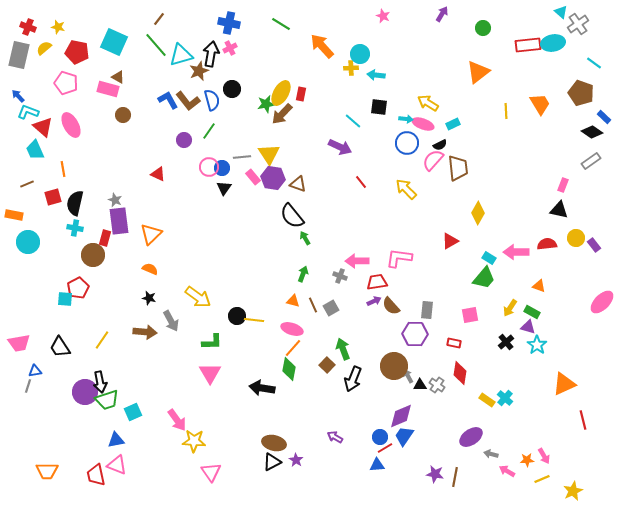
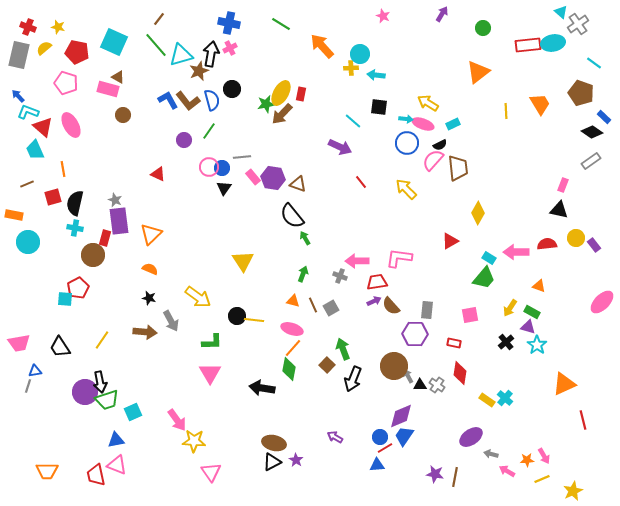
yellow triangle at (269, 154): moved 26 px left, 107 px down
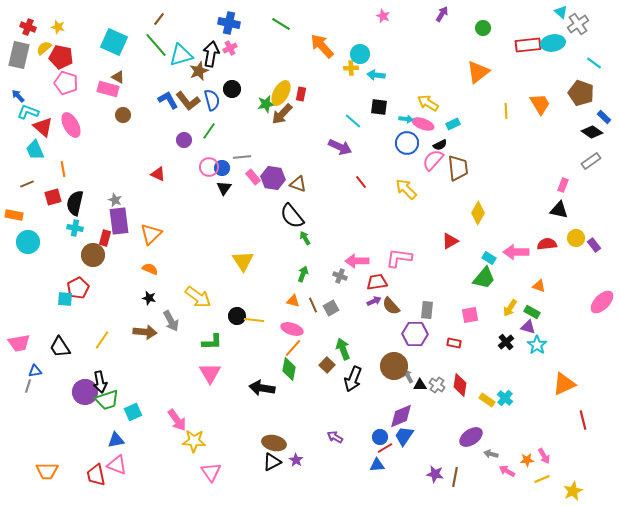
red pentagon at (77, 52): moved 16 px left, 5 px down
red diamond at (460, 373): moved 12 px down
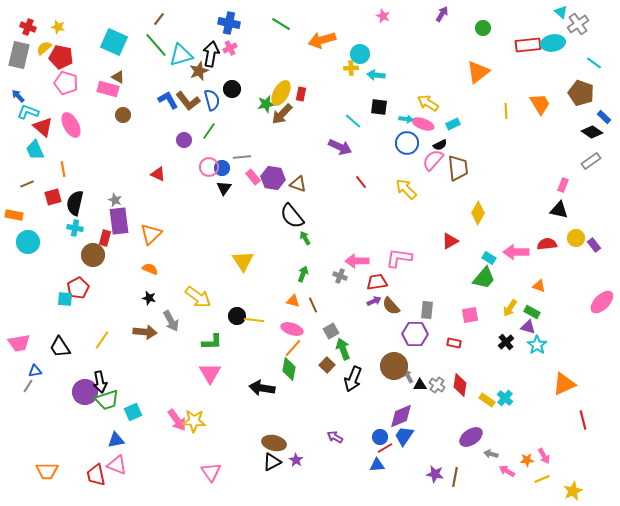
orange arrow at (322, 46): moved 6 px up; rotated 64 degrees counterclockwise
gray square at (331, 308): moved 23 px down
gray line at (28, 386): rotated 16 degrees clockwise
yellow star at (194, 441): moved 20 px up
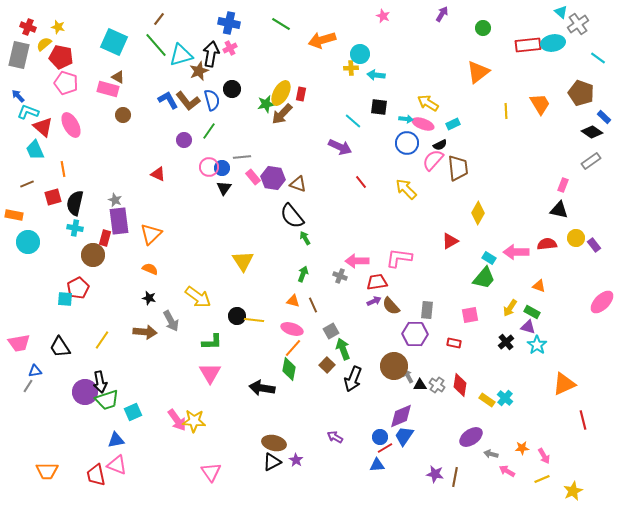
yellow semicircle at (44, 48): moved 4 px up
cyan line at (594, 63): moved 4 px right, 5 px up
orange star at (527, 460): moved 5 px left, 12 px up
